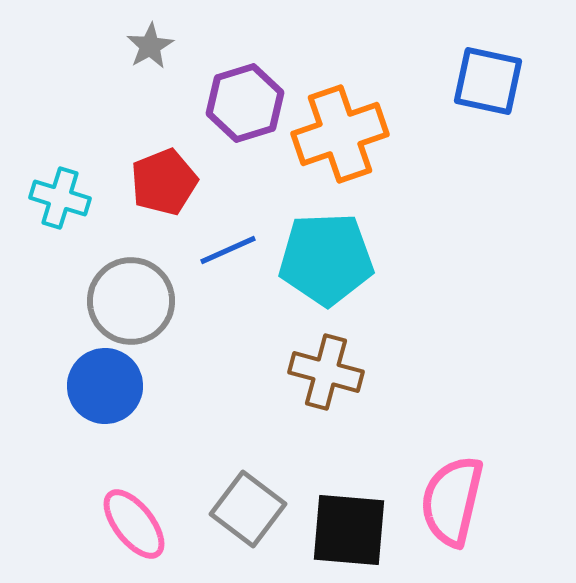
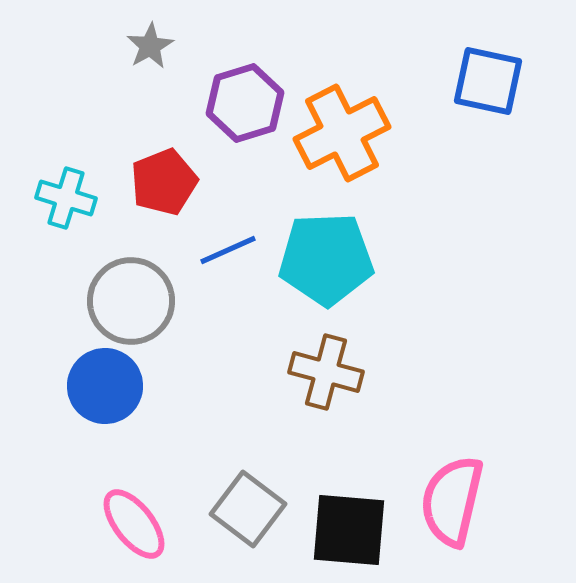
orange cross: moved 2 px right, 1 px up; rotated 8 degrees counterclockwise
cyan cross: moved 6 px right
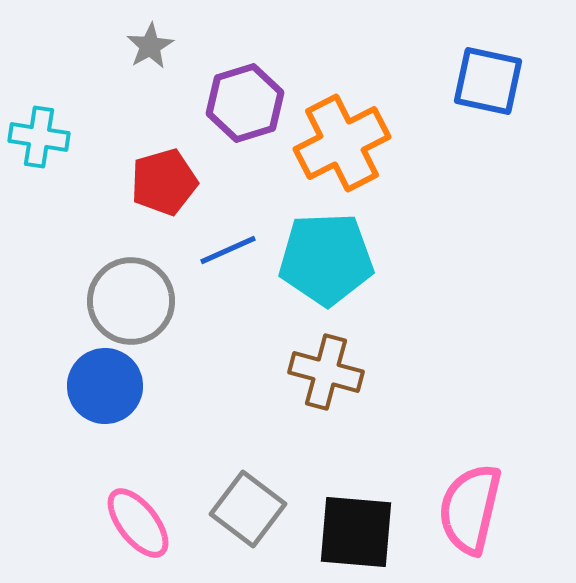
orange cross: moved 10 px down
red pentagon: rotated 6 degrees clockwise
cyan cross: moved 27 px left, 61 px up; rotated 8 degrees counterclockwise
pink semicircle: moved 18 px right, 8 px down
pink ellipse: moved 4 px right, 1 px up
black square: moved 7 px right, 2 px down
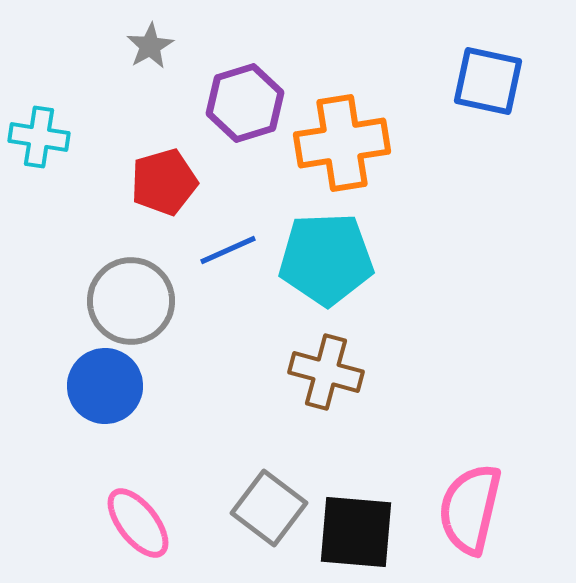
orange cross: rotated 18 degrees clockwise
gray square: moved 21 px right, 1 px up
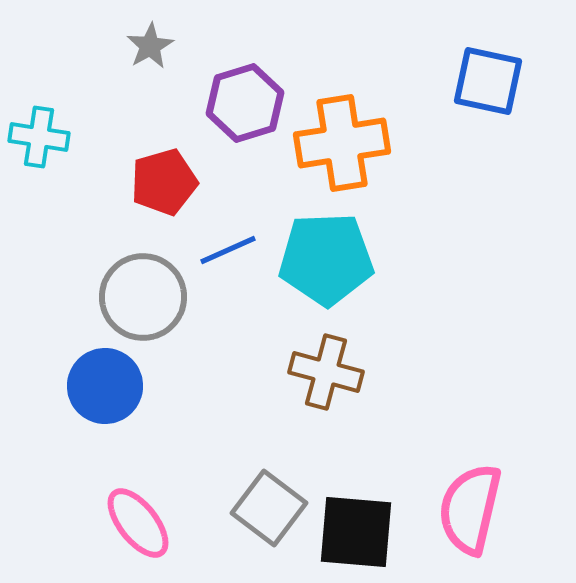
gray circle: moved 12 px right, 4 px up
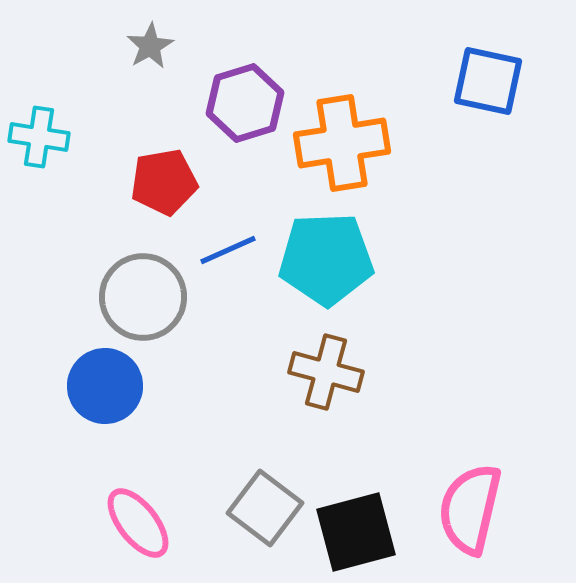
red pentagon: rotated 6 degrees clockwise
gray square: moved 4 px left
black square: rotated 20 degrees counterclockwise
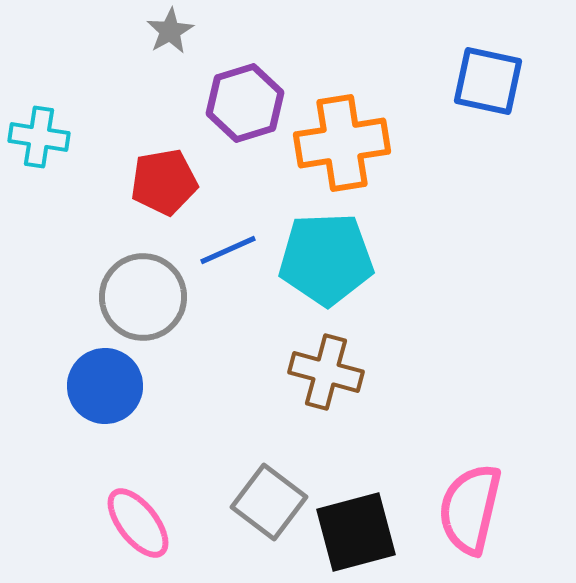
gray star: moved 20 px right, 15 px up
gray square: moved 4 px right, 6 px up
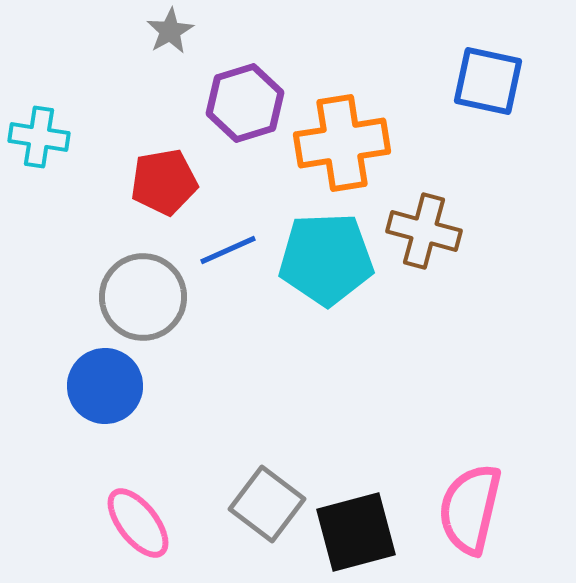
brown cross: moved 98 px right, 141 px up
gray square: moved 2 px left, 2 px down
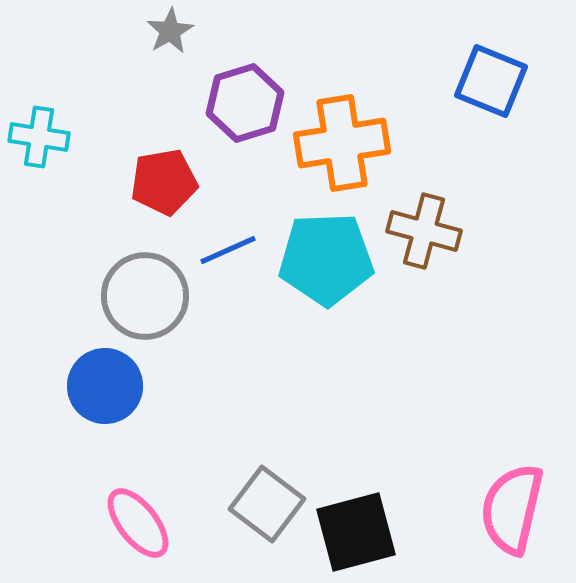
blue square: moved 3 px right; rotated 10 degrees clockwise
gray circle: moved 2 px right, 1 px up
pink semicircle: moved 42 px right
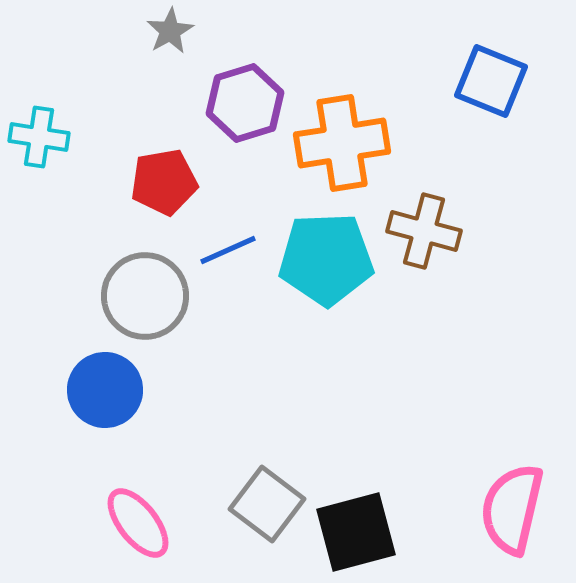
blue circle: moved 4 px down
